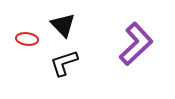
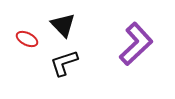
red ellipse: rotated 20 degrees clockwise
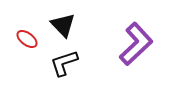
red ellipse: rotated 10 degrees clockwise
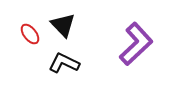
red ellipse: moved 3 px right, 5 px up; rotated 15 degrees clockwise
black L-shape: rotated 44 degrees clockwise
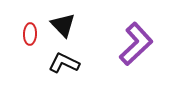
red ellipse: rotated 40 degrees clockwise
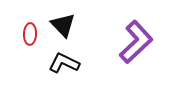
purple L-shape: moved 2 px up
